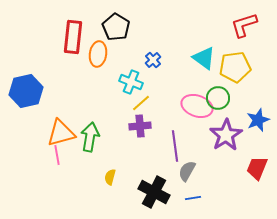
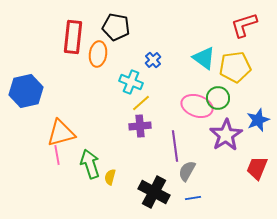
black pentagon: rotated 20 degrees counterclockwise
green arrow: moved 27 px down; rotated 28 degrees counterclockwise
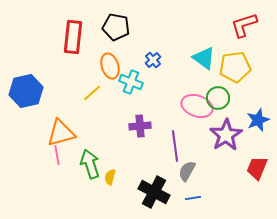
orange ellipse: moved 12 px right, 12 px down; rotated 25 degrees counterclockwise
yellow line: moved 49 px left, 10 px up
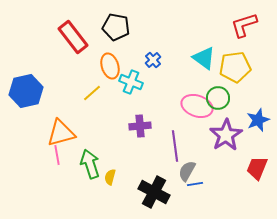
red rectangle: rotated 44 degrees counterclockwise
blue line: moved 2 px right, 14 px up
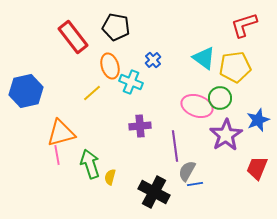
green circle: moved 2 px right
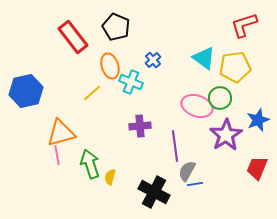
black pentagon: rotated 12 degrees clockwise
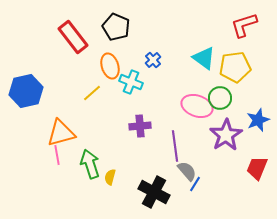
gray semicircle: rotated 110 degrees clockwise
blue line: rotated 49 degrees counterclockwise
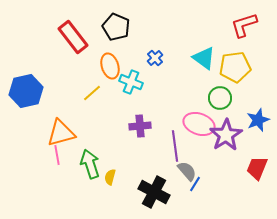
blue cross: moved 2 px right, 2 px up
pink ellipse: moved 2 px right, 18 px down
